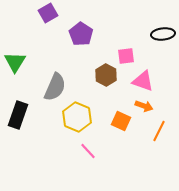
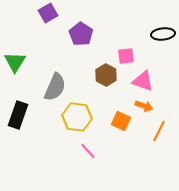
yellow hexagon: rotated 16 degrees counterclockwise
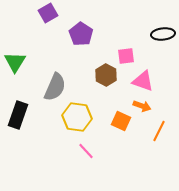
orange arrow: moved 2 px left
pink line: moved 2 px left
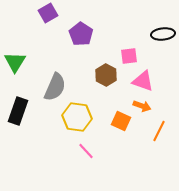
pink square: moved 3 px right
black rectangle: moved 4 px up
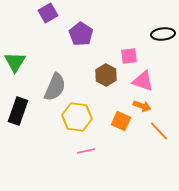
orange line: rotated 70 degrees counterclockwise
pink line: rotated 60 degrees counterclockwise
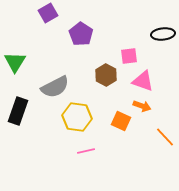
gray semicircle: rotated 40 degrees clockwise
orange line: moved 6 px right, 6 px down
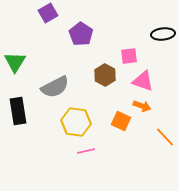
brown hexagon: moved 1 px left
black rectangle: rotated 28 degrees counterclockwise
yellow hexagon: moved 1 px left, 5 px down
